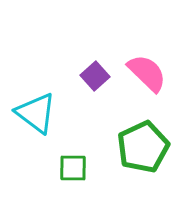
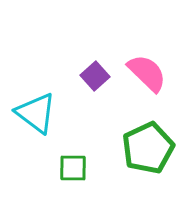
green pentagon: moved 5 px right, 1 px down
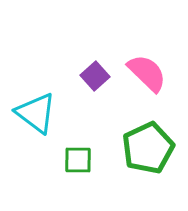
green square: moved 5 px right, 8 px up
